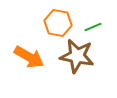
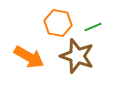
brown star: rotated 8 degrees clockwise
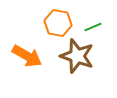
orange arrow: moved 2 px left, 1 px up
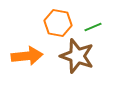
orange arrow: rotated 36 degrees counterclockwise
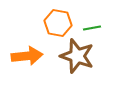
green line: moved 1 px left, 1 px down; rotated 12 degrees clockwise
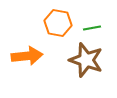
brown star: moved 9 px right, 4 px down
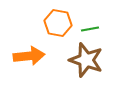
green line: moved 2 px left, 1 px down
orange arrow: moved 2 px right
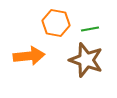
orange hexagon: moved 2 px left
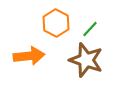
orange hexagon: rotated 16 degrees clockwise
green line: rotated 36 degrees counterclockwise
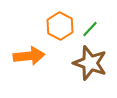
orange hexagon: moved 4 px right, 3 px down
brown star: moved 4 px right, 3 px down
